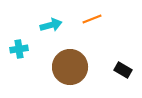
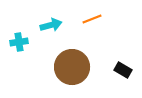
cyan cross: moved 7 px up
brown circle: moved 2 px right
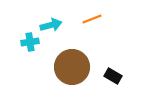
cyan cross: moved 11 px right
black rectangle: moved 10 px left, 6 px down
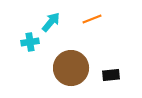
cyan arrow: moved 3 px up; rotated 35 degrees counterclockwise
brown circle: moved 1 px left, 1 px down
black rectangle: moved 2 px left, 1 px up; rotated 36 degrees counterclockwise
